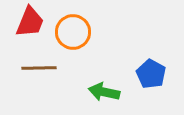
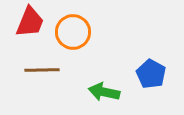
brown line: moved 3 px right, 2 px down
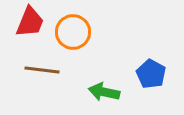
brown line: rotated 8 degrees clockwise
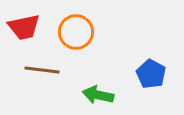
red trapezoid: moved 6 px left, 5 px down; rotated 56 degrees clockwise
orange circle: moved 3 px right
green arrow: moved 6 px left, 3 px down
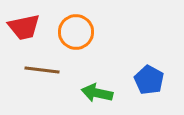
blue pentagon: moved 2 px left, 6 px down
green arrow: moved 1 px left, 2 px up
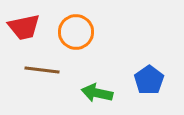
blue pentagon: rotated 8 degrees clockwise
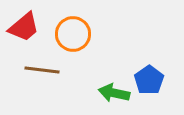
red trapezoid: rotated 28 degrees counterclockwise
orange circle: moved 3 px left, 2 px down
green arrow: moved 17 px right
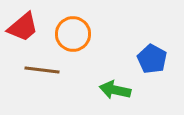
red trapezoid: moved 1 px left
blue pentagon: moved 3 px right, 21 px up; rotated 8 degrees counterclockwise
green arrow: moved 1 px right, 3 px up
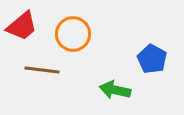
red trapezoid: moved 1 px left, 1 px up
